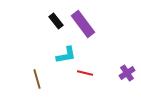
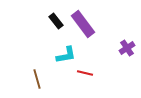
purple cross: moved 25 px up
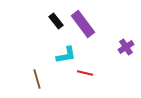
purple cross: moved 1 px left, 1 px up
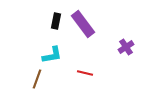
black rectangle: rotated 49 degrees clockwise
cyan L-shape: moved 14 px left
brown line: rotated 36 degrees clockwise
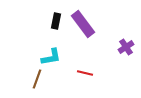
cyan L-shape: moved 1 px left, 2 px down
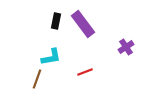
red line: moved 1 px up; rotated 35 degrees counterclockwise
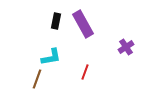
purple rectangle: rotated 8 degrees clockwise
red line: rotated 49 degrees counterclockwise
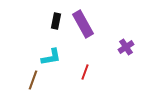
brown line: moved 4 px left, 1 px down
